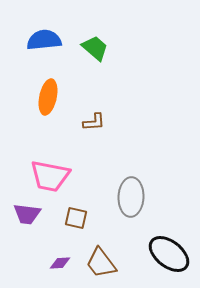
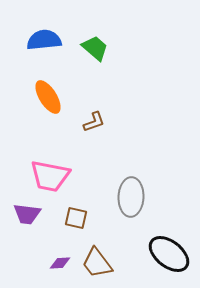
orange ellipse: rotated 44 degrees counterclockwise
brown L-shape: rotated 15 degrees counterclockwise
brown trapezoid: moved 4 px left
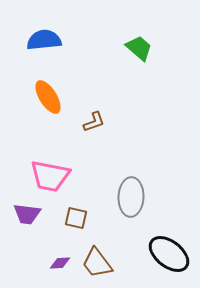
green trapezoid: moved 44 px right
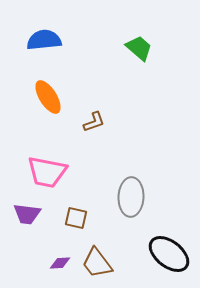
pink trapezoid: moved 3 px left, 4 px up
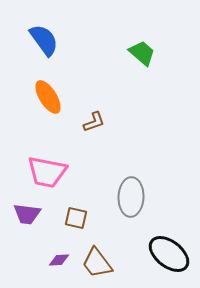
blue semicircle: rotated 60 degrees clockwise
green trapezoid: moved 3 px right, 5 px down
purple diamond: moved 1 px left, 3 px up
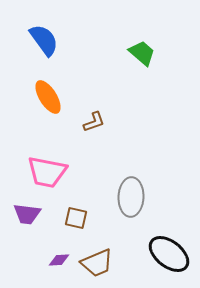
brown trapezoid: rotated 76 degrees counterclockwise
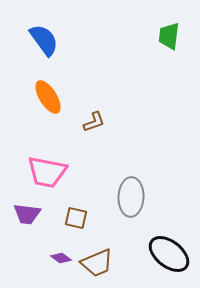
green trapezoid: moved 27 px right, 17 px up; rotated 124 degrees counterclockwise
purple diamond: moved 2 px right, 2 px up; rotated 40 degrees clockwise
